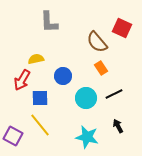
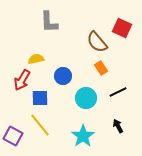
black line: moved 4 px right, 2 px up
cyan star: moved 4 px left, 1 px up; rotated 25 degrees clockwise
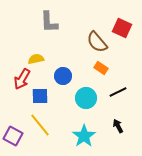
orange rectangle: rotated 24 degrees counterclockwise
red arrow: moved 1 px up
blue square: moved 2 px up
cyan star: moved 1 px right
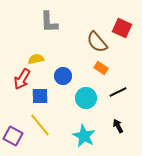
cyan star: rotated 10 degrees counterclockwise
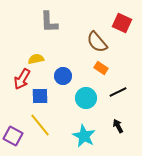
red square: moved 5 px up
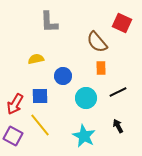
orange rectangle: rotated 56 degrees clockwise
red arrow: moved 7 px left, 25 px down
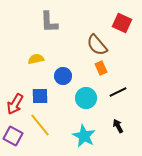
brown semicircle: moved 3 px down
orange rectangle: rotated 24 degrees counterclockwise
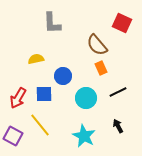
gray L-shape: moved 3 px right, 1 px down
blue square: moved 4 px right, 2 px up
red arrow: moved 3 px right, 6 px up
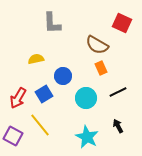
brown semicircle: rotated 20 degrees counterclockwise
blue square: rotated 30 degrees counterclockwise
cyan star: moved 3 px right, 1 px down
